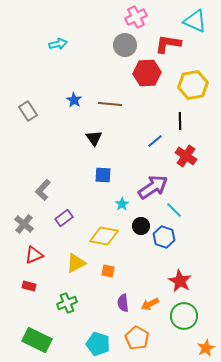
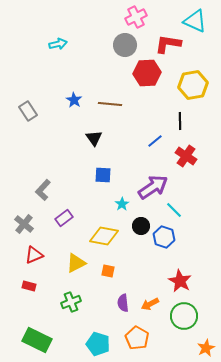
green cross: moved 4 px right, 1 px up
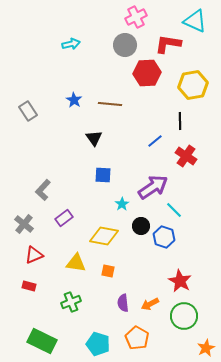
cyan arrow: moved 13 px right
yellow triangle: rotated 35 degrees clockwise
green rectangle: moved 5 px right, 1 px down
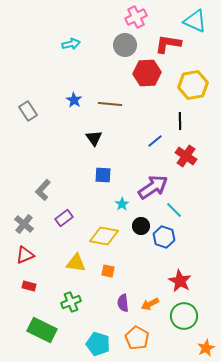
red triangle: moved 9 px left
green rectangle: moved 11 px up
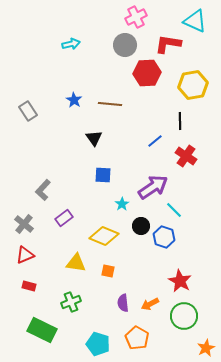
yellow diamond: rotated 12 degrees clockwise
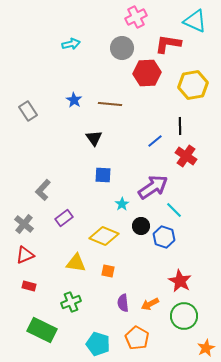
gray circle: moved 3 px left, 3 px down
black line: moved 5 px down
